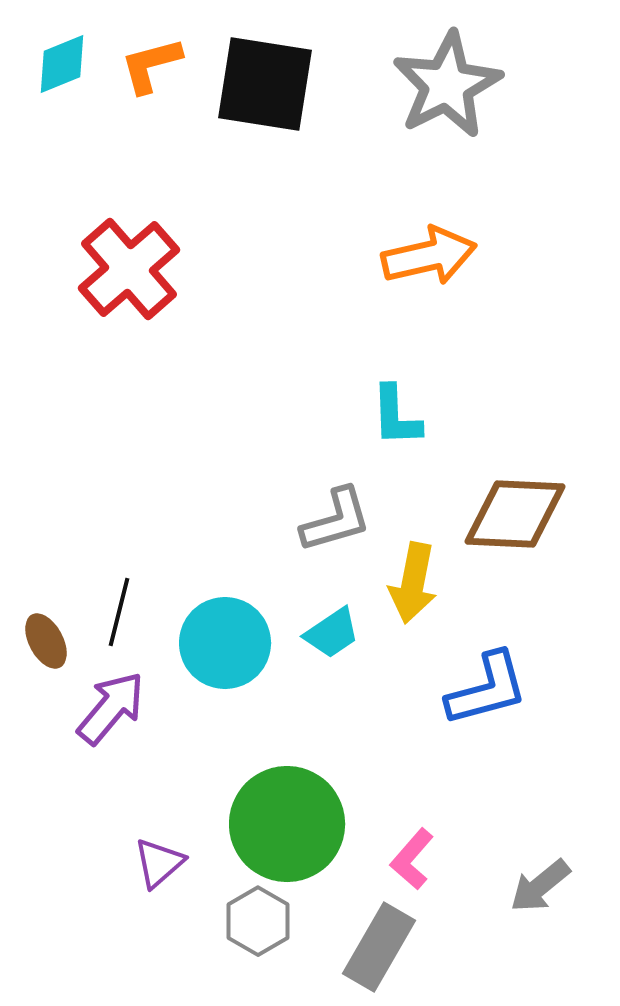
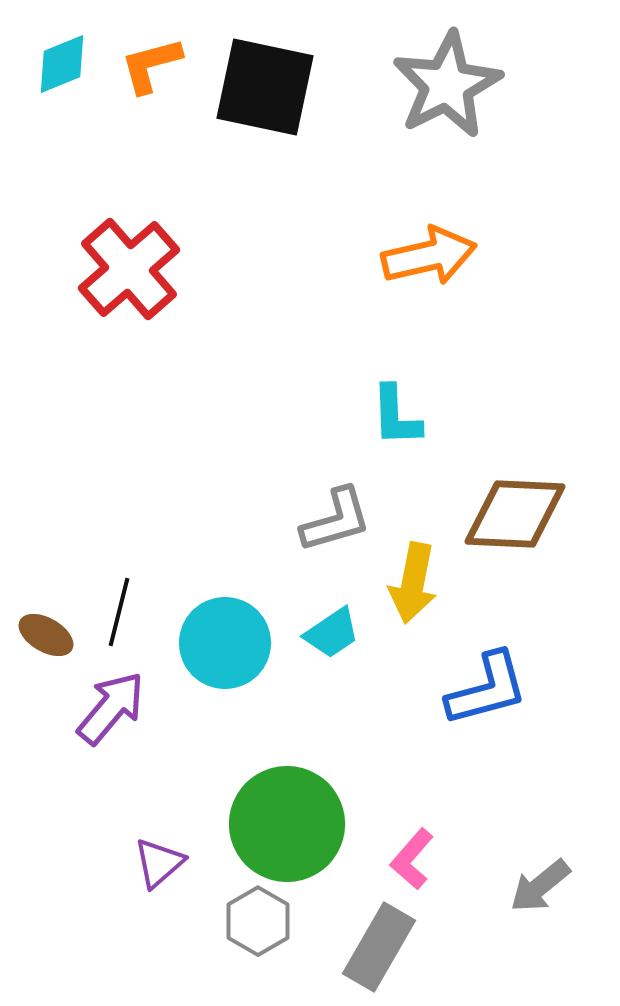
black square: moved 3 px down; rotated 3 degrees clockwise
brown ellipse: moved 6 px up; rotated 32 degrees counterclockwise
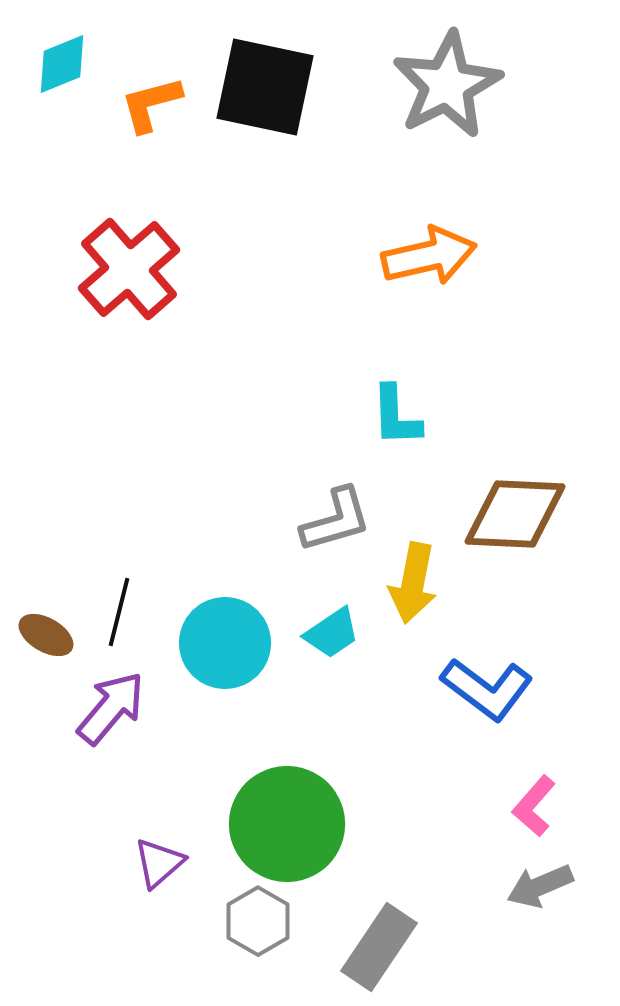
orange L-shape: moved 39 px down
blue L-shape: rotated 52 degrees clockwise
pink L-shape: moved 122 px right, 53 px up
gray arrow: rotated 16 degrees clockwise
gray rectangle: rotated 4 degrees clockwise
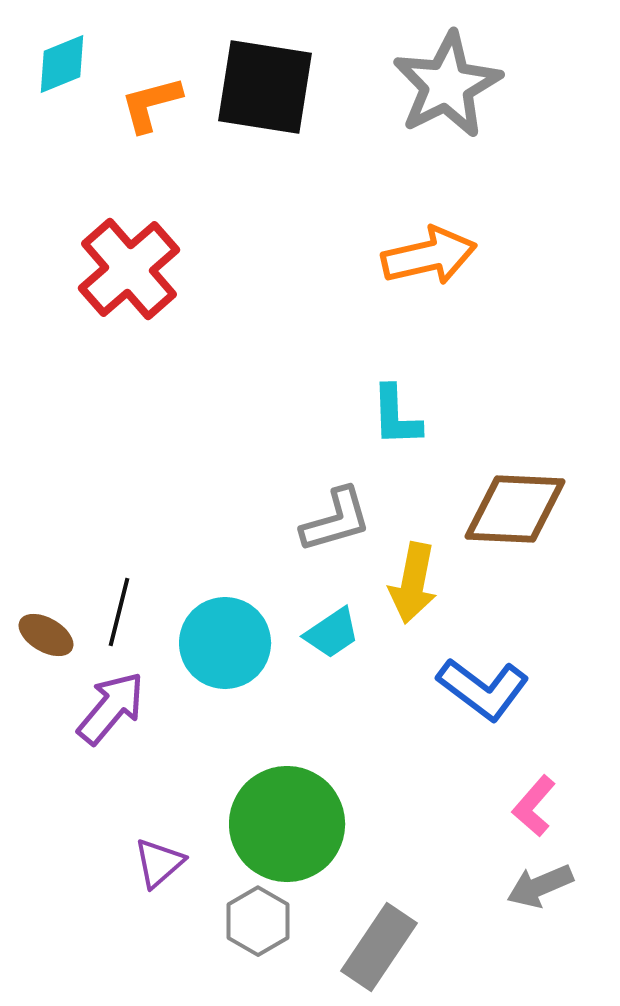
black square: rotated 3 degrees counterclockwise
brown diamond: moved 5 px up
blue L-shape: moved 4 px left
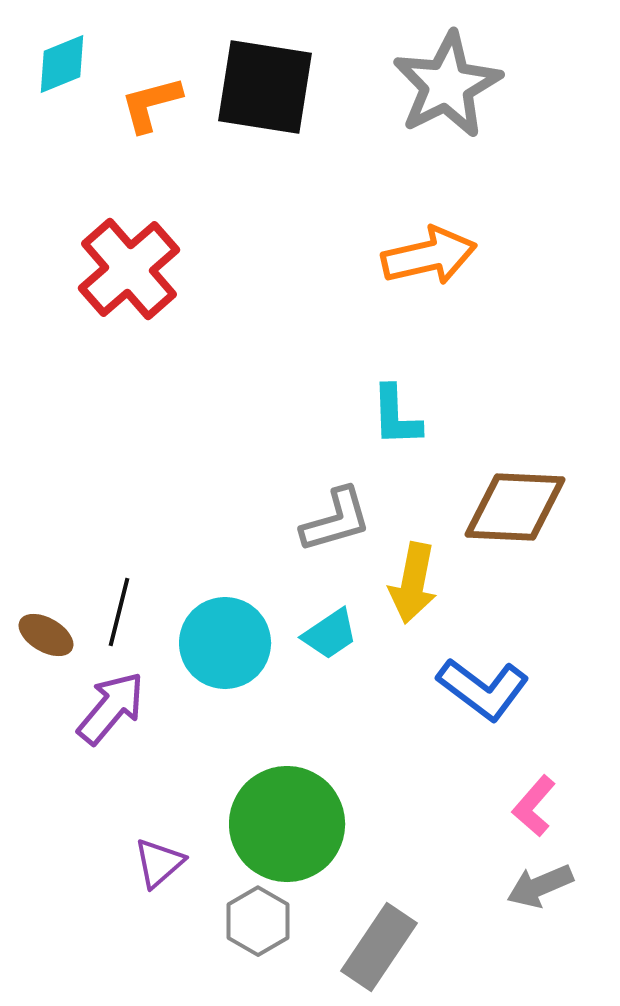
brown diamond: moved 2 px up
cyan trapezoid: moved 2 px left, 1 px down
